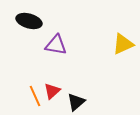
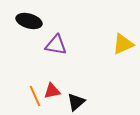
red triangle: rotated 30 degrees clockwise
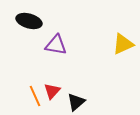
red triangle: rotated 36 degrees counterclockwise
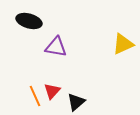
purple triangle: moved 2 px down
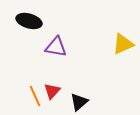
black triangle: moved 3 px right
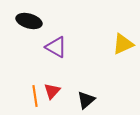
purple triangle: rotated 20 degrees clockwise
orange line: rotated 15 degrees clockwise
black triangle: moved 7 px right, 2 px up
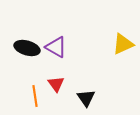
black ellipse: moved 2 px left, 27 px down
red triangle: moved 4 px right, 7 px up; rotated 18 degrees counterclockwise
black triangle: moved 2 px up; rotated 24 degrees counterclockwise
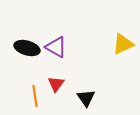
red triangle: rotated 12 degrees clockwise
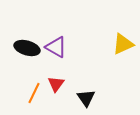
orange line: moved 1 px left, 3 px up; rotated 35 degrees clockwise
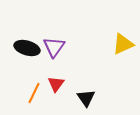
purple triangle: moved 2 px left; rotated 35 degrees clockwise
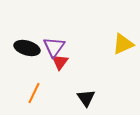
red triangle: moved 4 px right, 22 px up
